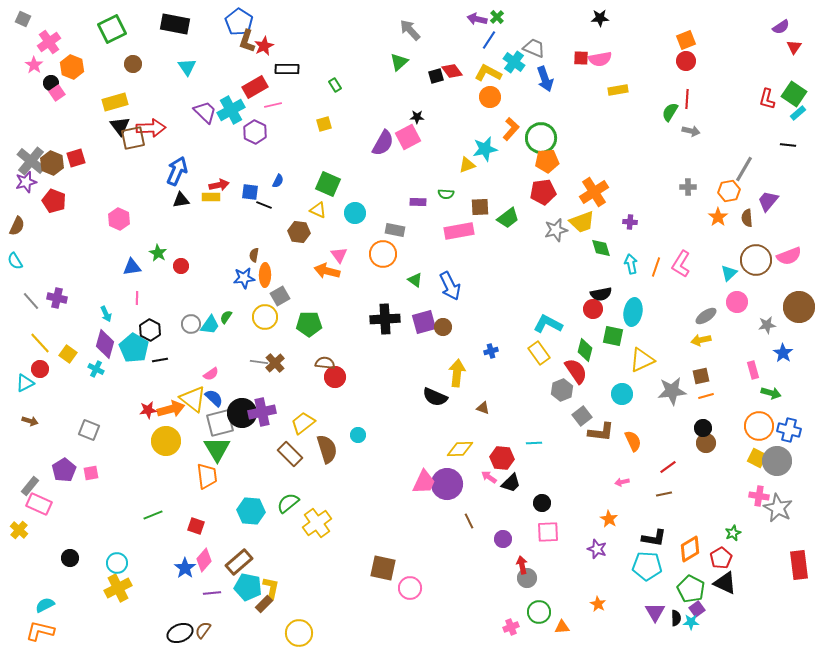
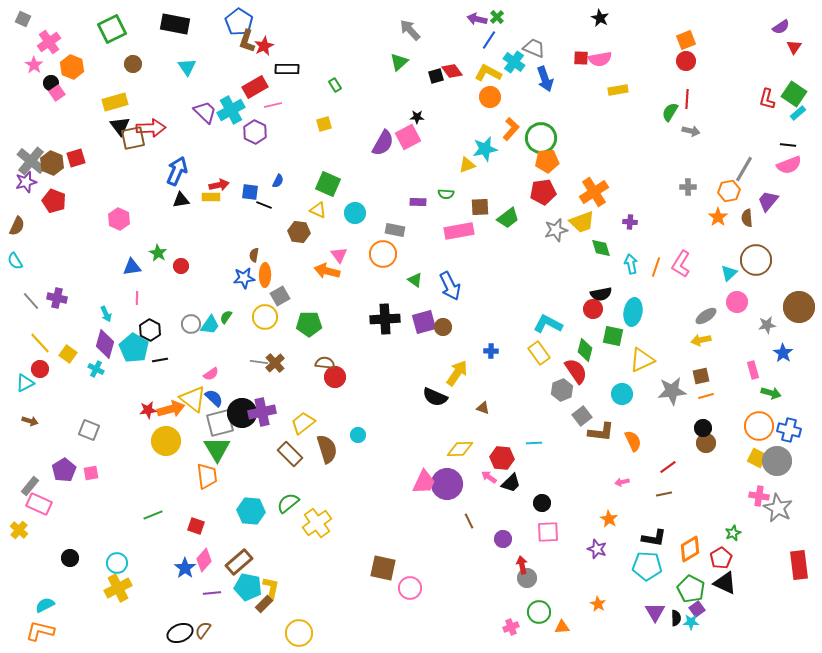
black star at (600, 18): rotated 30 degrees clockwise
pink semicircle at (789, 256): moved 91 px up
blue cross at (491, 351): rotated 16 degrees clockwise
yellow arrow at (457, 373): rotated 28 degrees clockwise
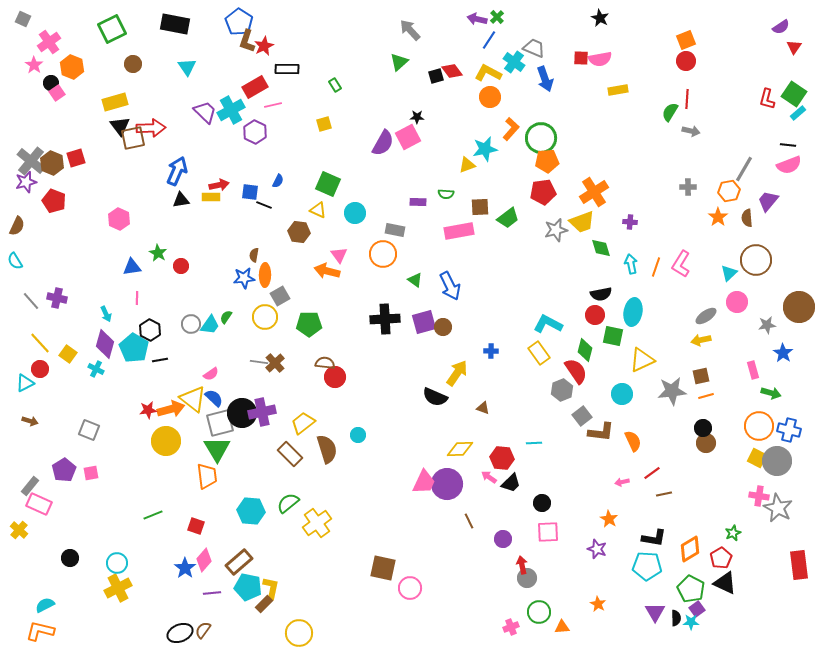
red circle at (593, 309): moved 2 px right, 6 px down
red line at (668, 467): moved 16 px left, 6 px down
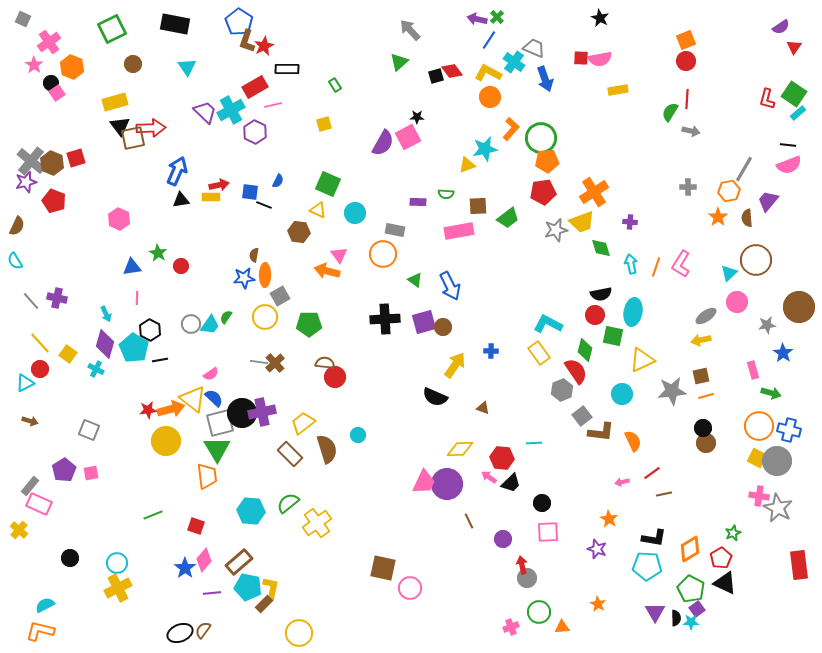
brown square at (480, 207): moved 2 px left, 1 px up
yellow arrow at (457, 373): moved 2 px left, 8 px up
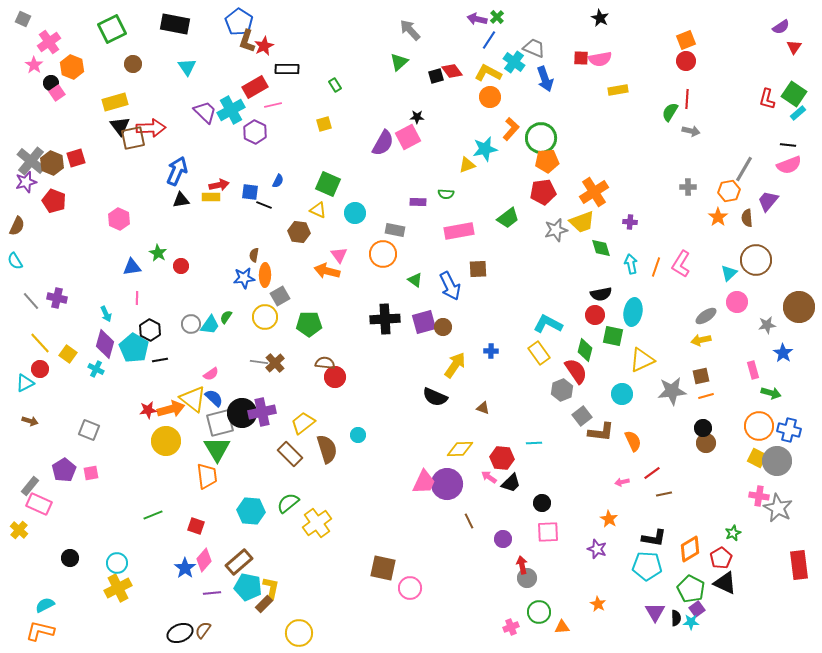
brown square at (478, 206): moved 63 px down
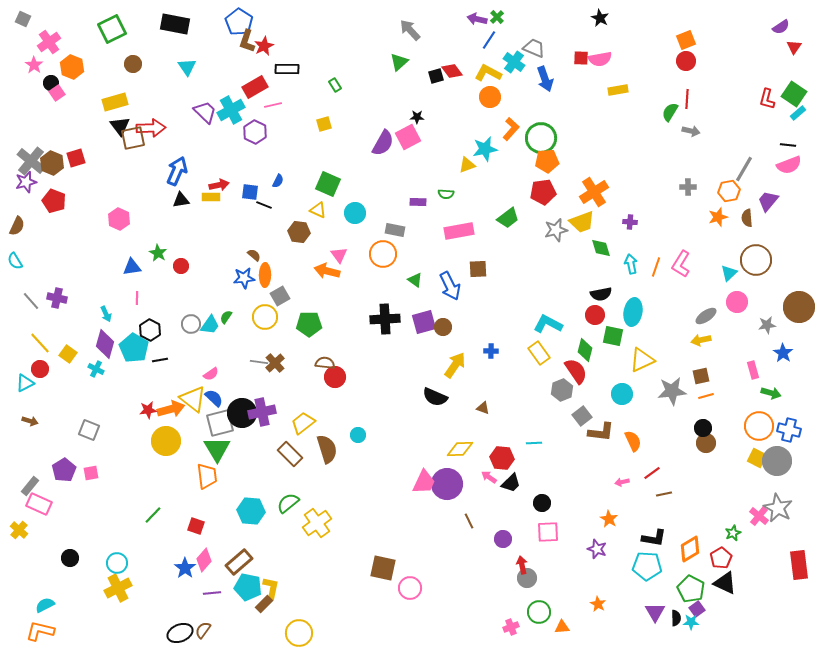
orange star at (718, 217): rotated 18 degrees clockwise
brown semicircle at (254, 255): rotated 120 degrees clockwise
pink cross at (759, 496): moved 20 px down; rotated 30 degrees clockwise
green line at (153, 515): rotated 24 degrees counterclockwise
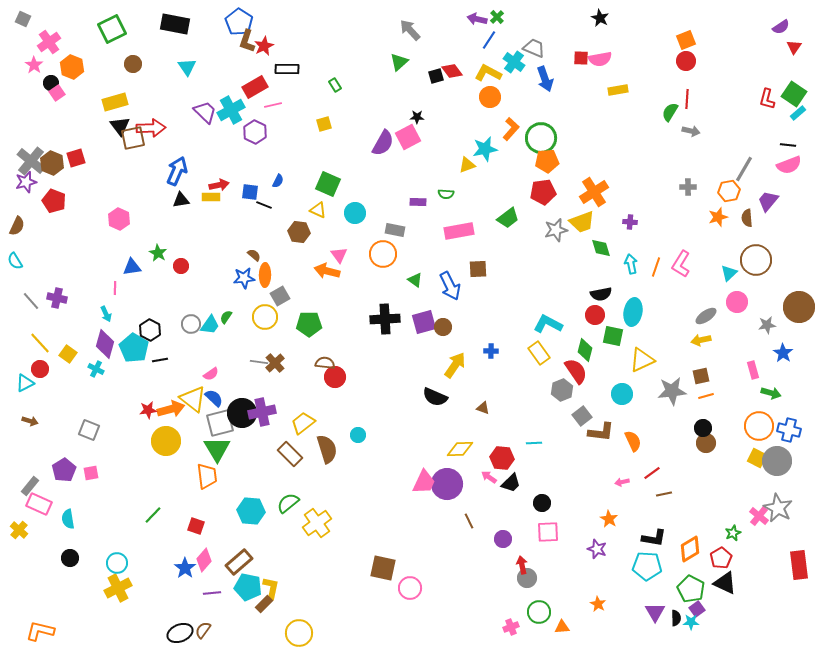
pink line at (137, 298): moved 22 px left, 10 px up
cyan semicircle at (45, 605): moved 23 px right, 86 px up; rotated 72 degrees counterclockwise
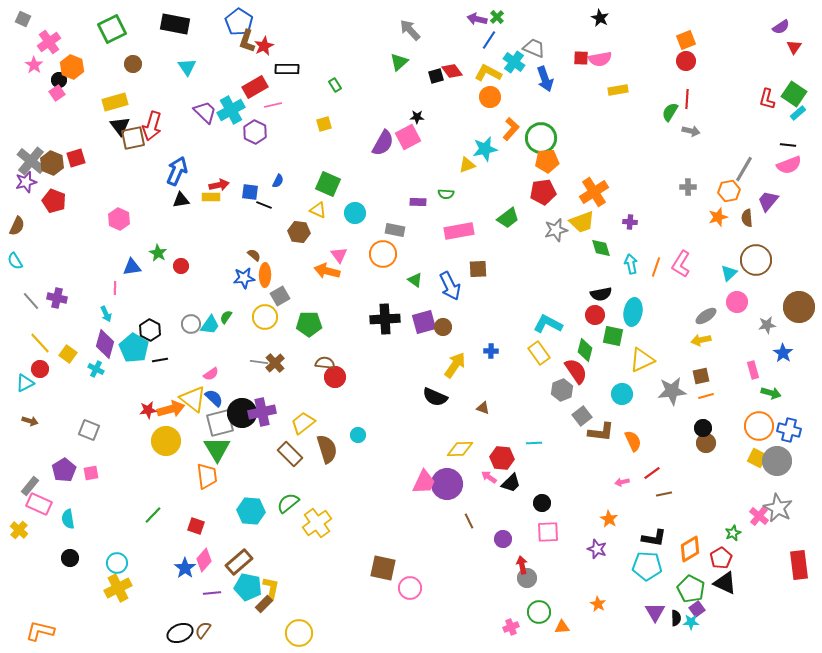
black circle at (51, 83): moved 8 px right, 3 px up
red arrow at (151, 128): moved 1 px right, 2 px up; rotated 108 degrees clockwise
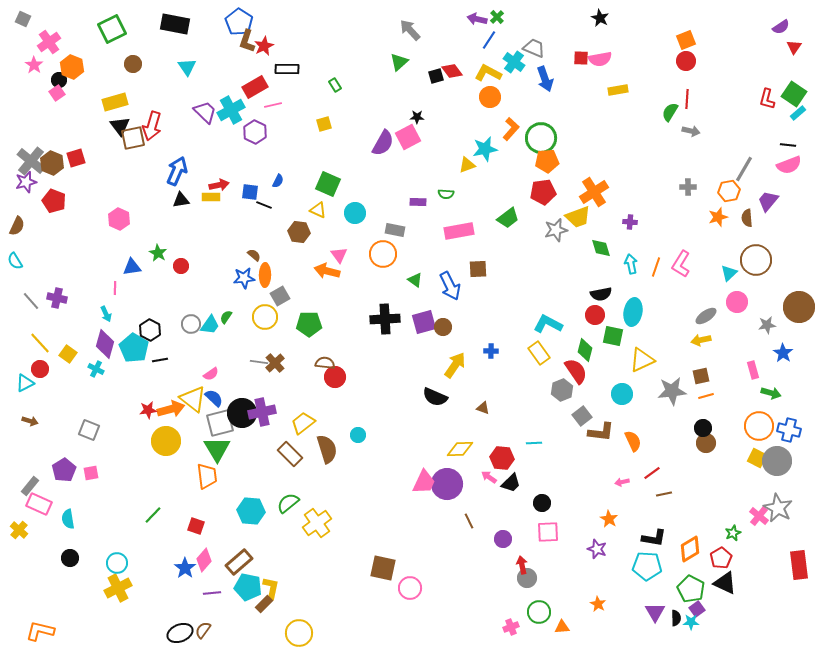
yellow trapezoid at (582, 222): moved 4 px left, 5 px up
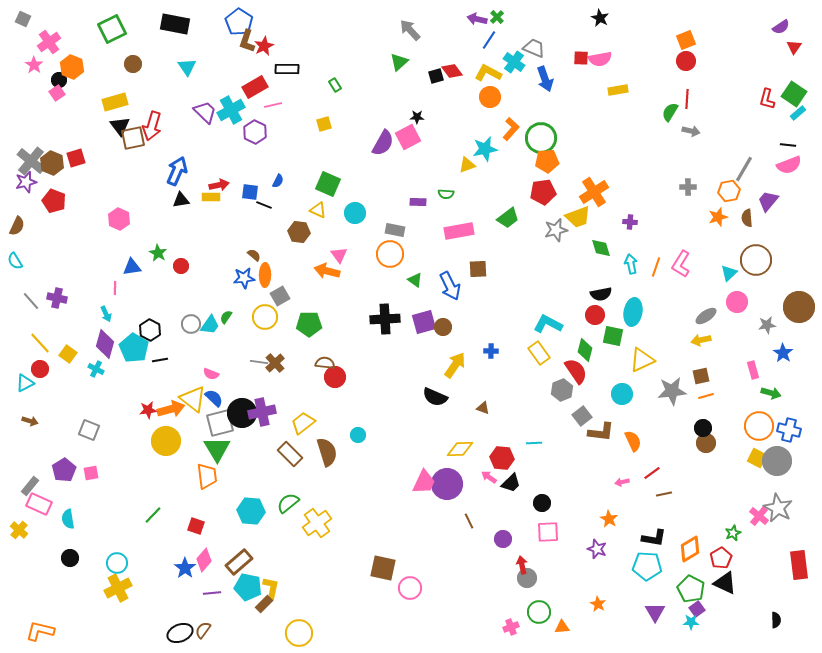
orange circle at (383, 254): moved 7 px right
pink semicircle at (211, 374): rotated 56 degrees clockwise
brown semicircle at (327, 449): moved 3 px down
black semicircle at (676, 618): moved 100 px right, 2 px down
